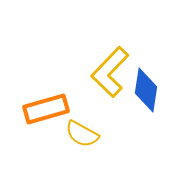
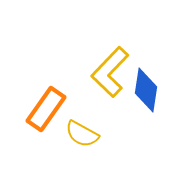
orange rectangle: rotated 39 degrees counterclockwise
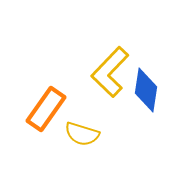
yellow semicircle: rotated 12 degrees counterclockwise
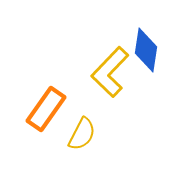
blue diamond: moved 40 px up
yellow semicircle: rotated 80 degrees counterclockwise
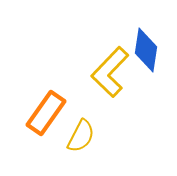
orange rectangle: moved 4 px down
yellow semicircle: moved 1 px left, 2 px down
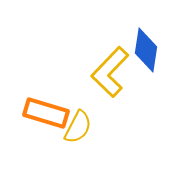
orange rectangle: rotated 72 degrees clockwise
yellow semicircle: moved 3 px left, 9 px up
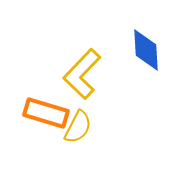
blue diamond: rotated 12 degrees counterclockwise
yellow L-shape: moved 28 px left, 2 px down
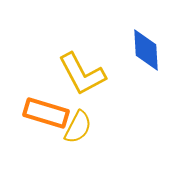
yellow L-shape: rotated 72 degrees counterclockwise
